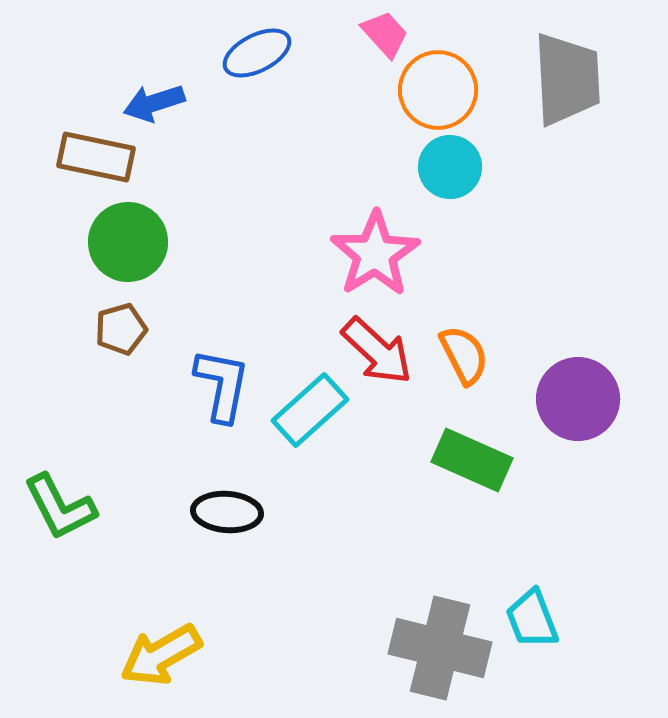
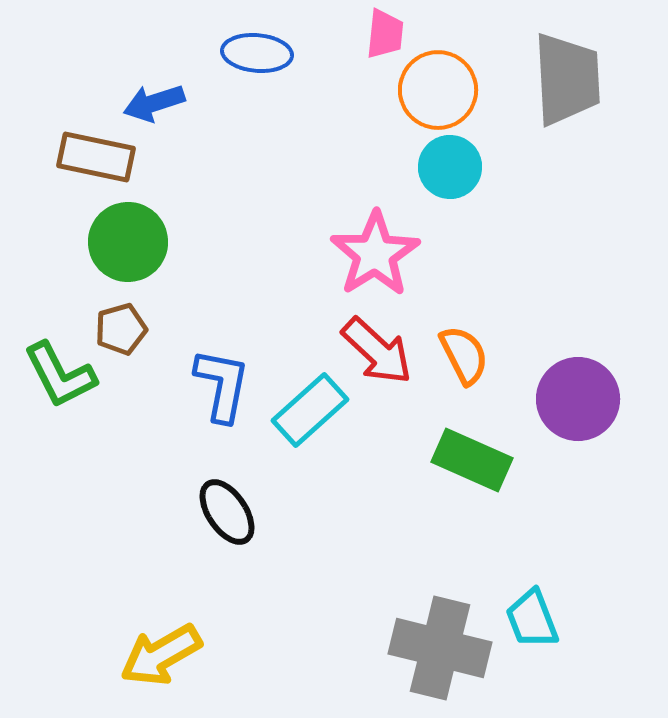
pink trapezoid: rotated 48 degrees clockwise
blue ellipse: rotated 32 degrees clockwise
green L-shape: moved 132 px up
black ellipse: rotated 52 degrees clockwise
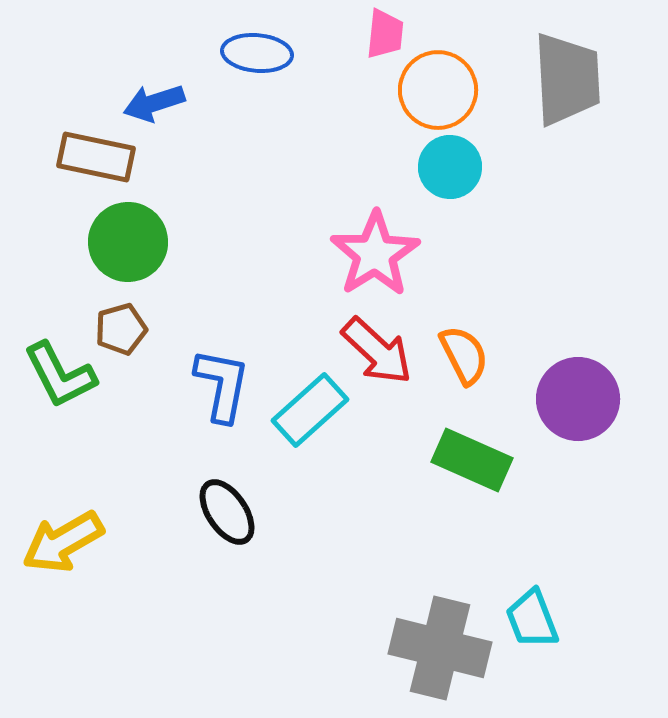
yellow arrow: moved 98 px left, 113 px up
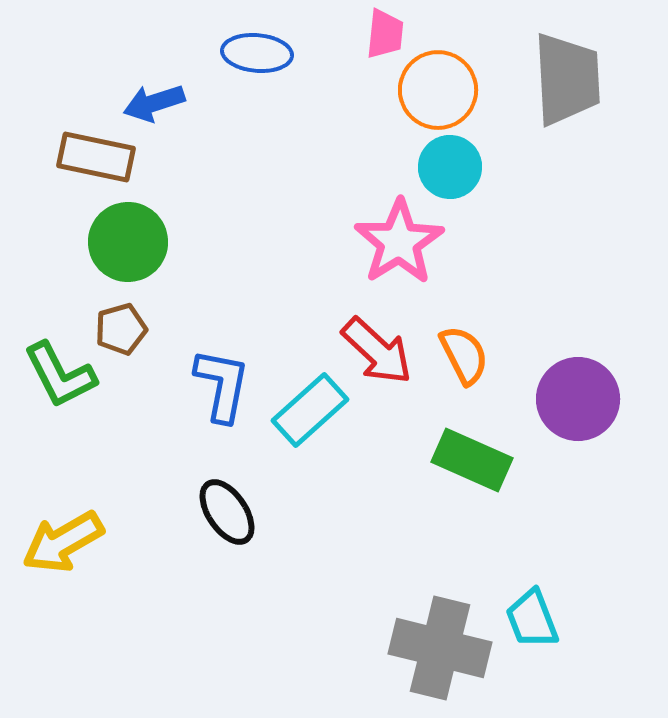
pink star: moved 24 px right, 12 px up
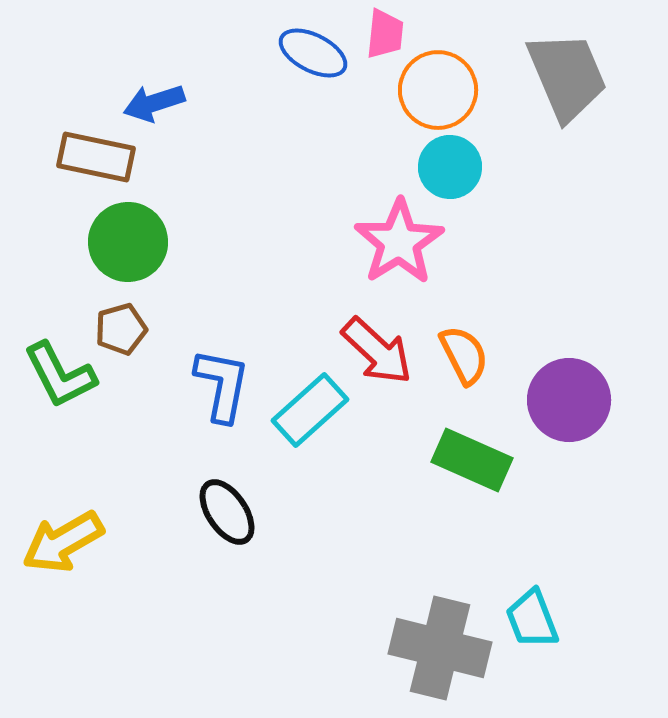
blue ellipse: moved 56 px right; rotated 22 degrees clockwise
gray trapezoid: moved 3 px up; rotated 20 degrees counterclockwise
purple circle: moved 9 px left, 1 px down
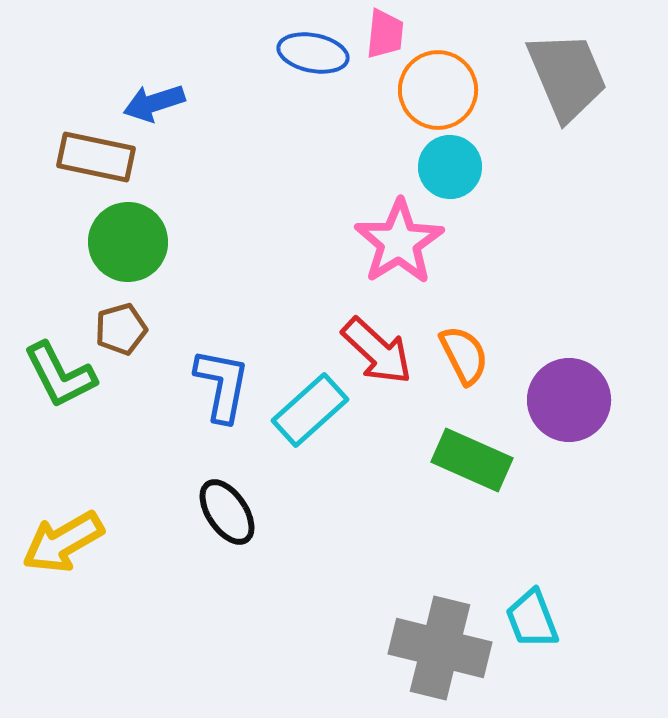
blue ellipse: rotated 16 degrees counterclockwise
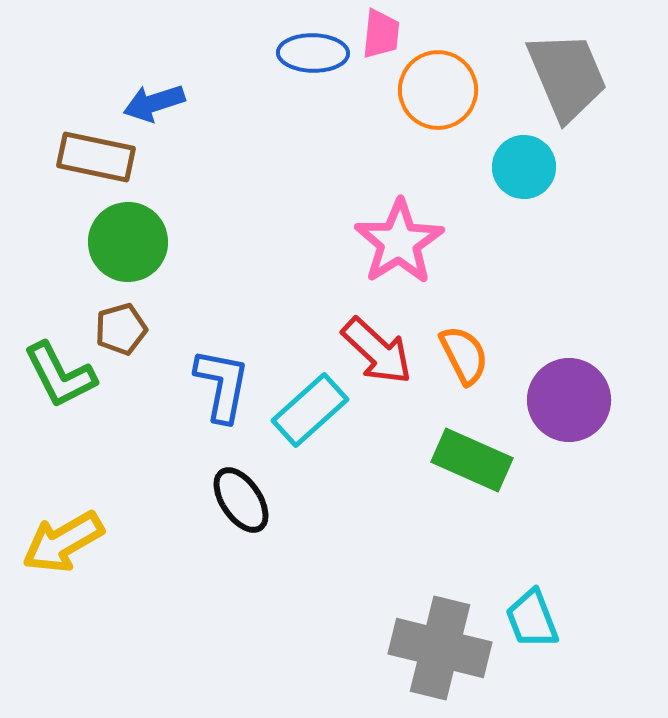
pink trapezoid: moved 4 px left
blue ellipse: rotated 10 degrees counterclockwise
cyan circle: moved 74 px right
black ellipse: moved 14 px right, 12 px up
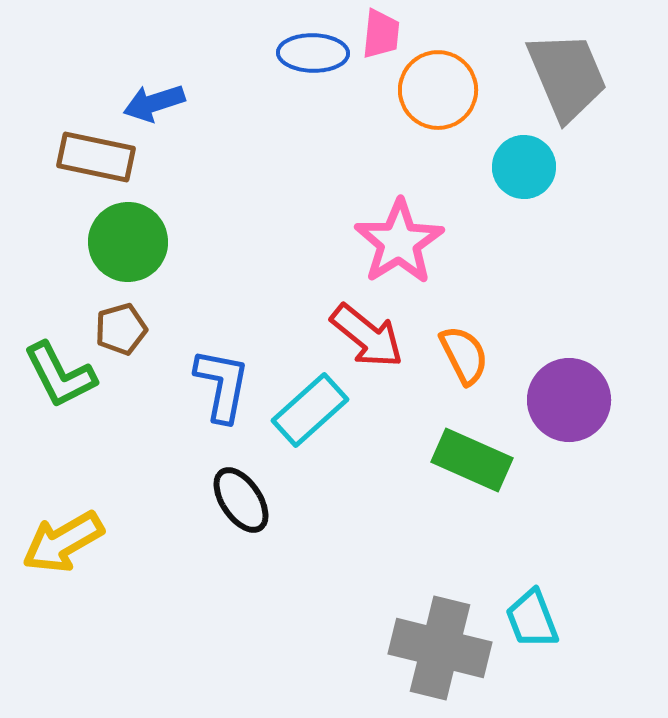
red arrow: moved 10 px left, 15 px up; rotated 4 degrees counterclockwise
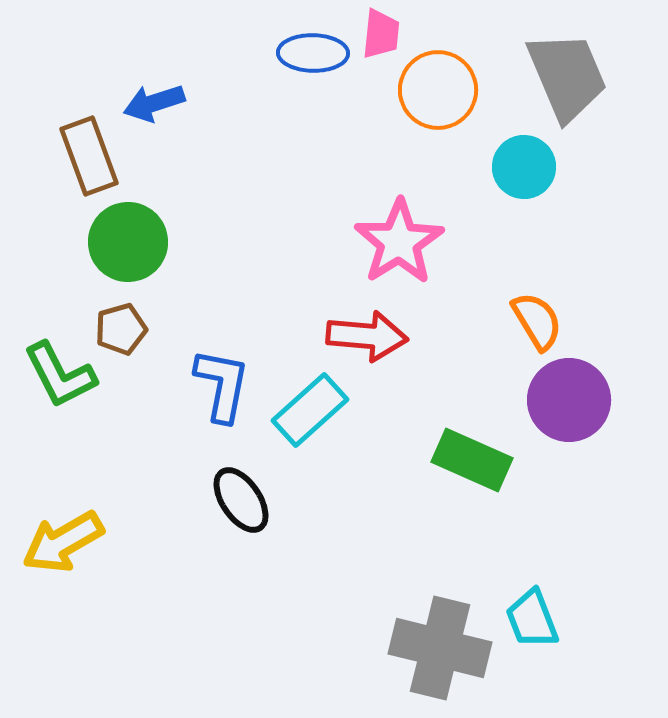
brown rectangle: moved 7 px left, 1 px up; rotated 58 degrees clockwise
red arrow: rotated 34 degrees counterclockwise
orange semicircle: moved 73 px right, 34 px up; rotated 4 degrees counterclockwise
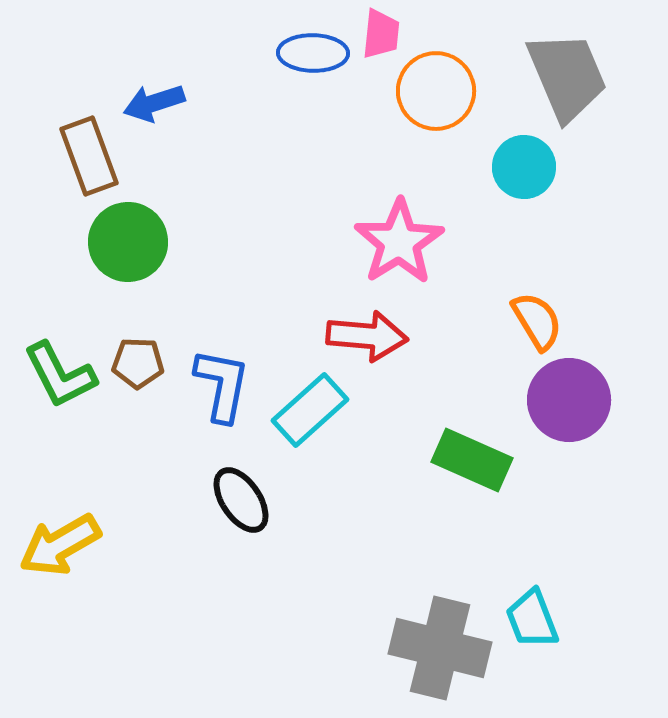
orange circle: moved 2 px left, 1 px down
brown pentagon: moved 17 px right, 34 px down; rotated 18 degrees clockwise
yellow arrow: moved 3 px left, 3 px down
